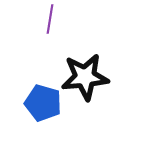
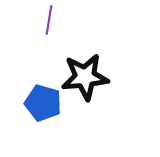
purple line: moved 1 px left, 1 px down
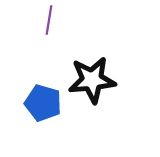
black star: moved 7 px right, 3 px down
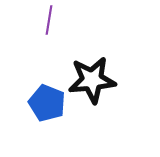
blue pentagon: moved 4 px right; rotated 6 degrees clockwise
